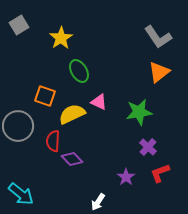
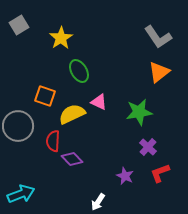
purple star: moved 1 px left, 1 px up; rotated 12 degrees counterclockwise
cyan arrow: rotated 60 degrees counterclockwise
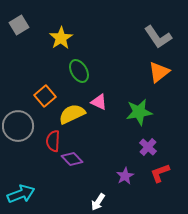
orange square: rotated 30 degrees clockwise
purple star: rotated 18 degrees clockwise
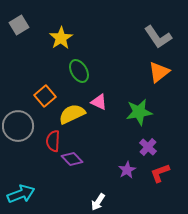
purple star: moved 2 px right, 6 px up
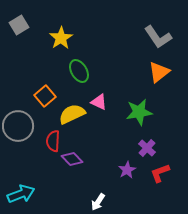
purple cross: moved 1 px left, 1 px down
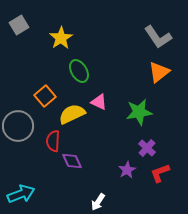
purple diamond: moved 2 px down; rotated 20 degrees clockwise
